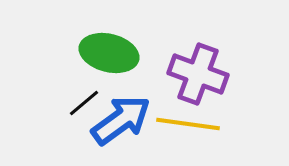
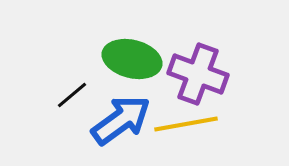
green ellipse: moved 23 px right, 6 px down
black line: moved 12 px left, 8 px up
yellow line: moved 2 px left; rotated 18 degrees counterclockwise
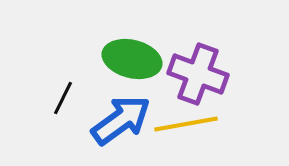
black line: moved 9 px left, 3 px down; rotated 24 degrees counterclockwise
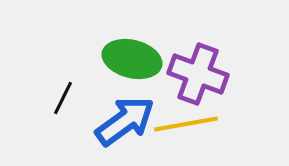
blue arrow: moved 4 px right, 1 px down
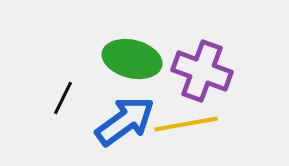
purple cross: moved 4 px right, 3 px up
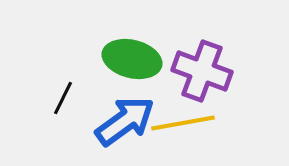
yellow line: moved 3 px left, 1 px up
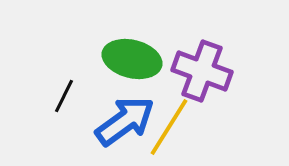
black line: moved 1 px right, 2 px up
yellow line: moved 14 px left, 4 px down; rotated 48 degrees counterclockwise
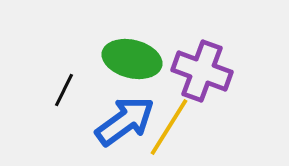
black line: moved 6 px up
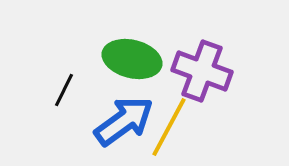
blue arrow: moved 1 px left
yellow line: rotated 4 degrees counterclockwise
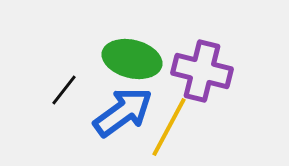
purple cross: rotated 6 degrees counterclockwise
black line: rotated 12 degrees clockwise
blue arrow: moved 1 px left, 9 px up
